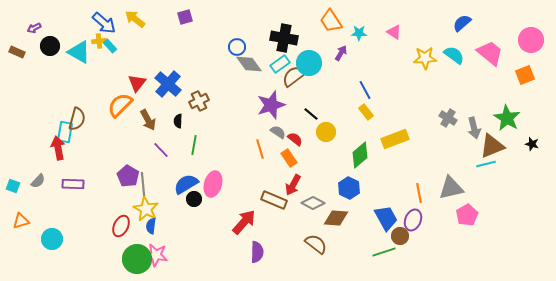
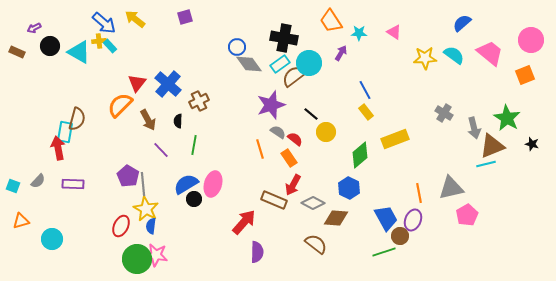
gray cross at (448, 118): moved 4 px left, 5 px up
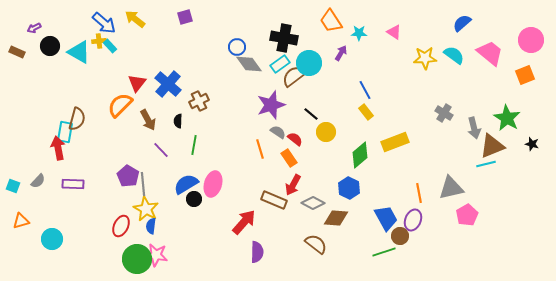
yellow rectangle at (395, 139): moved 3 px down
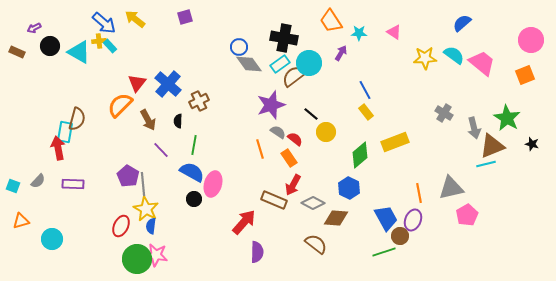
blue circle at (237, 47): moved 2 px right
pink trapezoid at (490, 53): moved 8 px left, 10 px down
blue semicircle at (186, 184): moved 6 px right, 12 px up; rotated 60 degrees clockwise
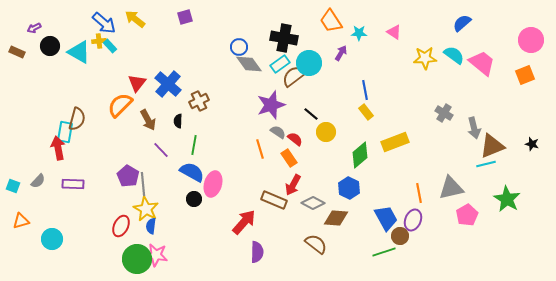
blue line at (365, 90): rotated 18 degrees clockwise
green star at (507, 118): moved 81 px down
